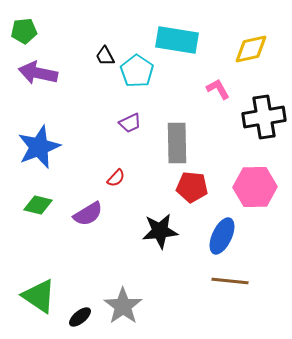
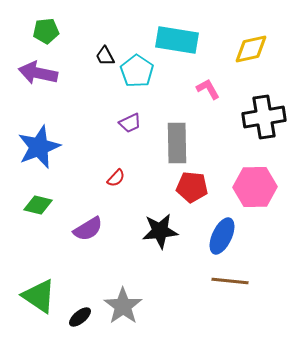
green pentagon: moved 22 px right
pink L-shape: moved 10 px left
purple semicircle: moved 15 px down
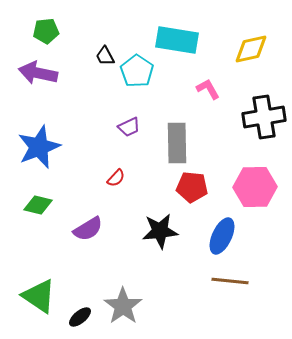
purple trapezoid: moved 1 px left, 4 px down
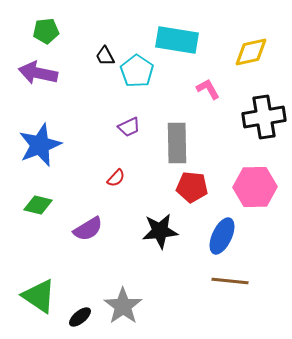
yellow diamond: moved 3 px down
blue star: moved 1 px right, 2 px up
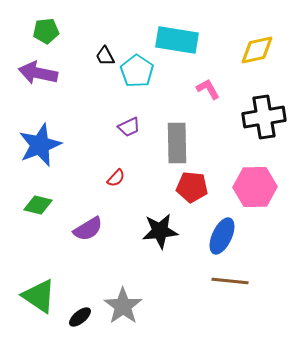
yellow diamond: moved 6 px right, 2 px up
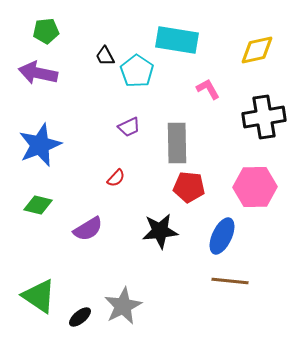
red pentagon: moved 3 px left
gray star: rotated 9 degrees clockwise
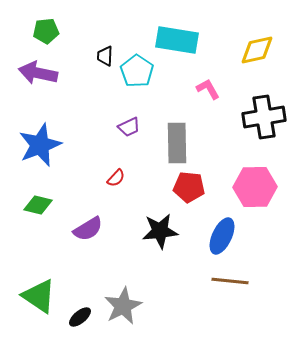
black trapezoid: rotated 30 degrees clockwise
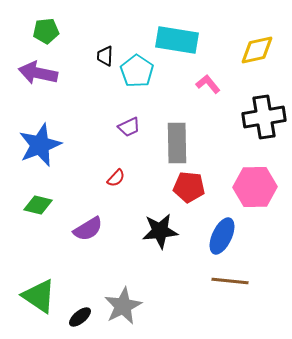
pink L-shape: moved 5 px up; rotated 10 degrees counterclockwise
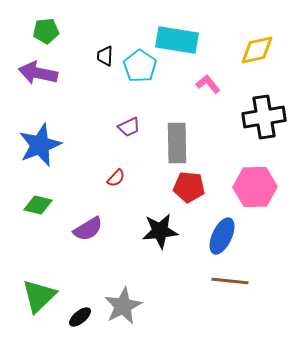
cyan pentagon: moved 3 px right, 5 px up
green triangle: rotated 42 degrees clockwise
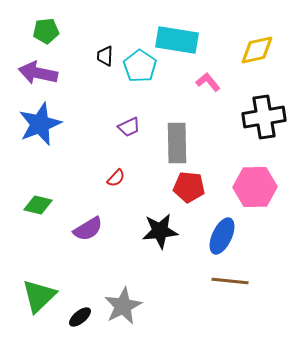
pink L-shape: moved 2 px up
blue star: moved 21 px up
